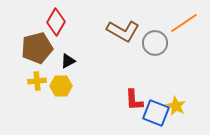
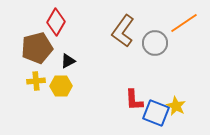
brown L-shape: rotated 96 degrees clockwise
yellow cross: moved 1 px left
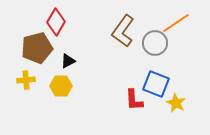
orange line: moved 8 px left
yellow cross: moved 10 px left, 1 px up
yellow star: moved 3 px up
blue square: moved 29 px up
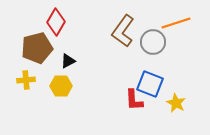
orange line: rotated 16 degrees clockwise
gray circle: moved 2 px left, 1 px up
blue square: moved 6 px left
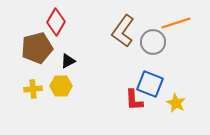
yellow cross: moved 7 px right, 9 px down
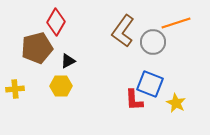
yellow cross: moved 18 px left
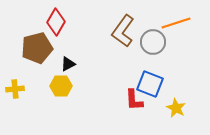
black triangle: moved 3 px down
yellow star: moved 5 px down
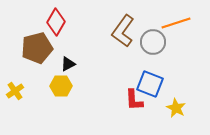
yellow cross: moved 2 px down; rotated 30 degrees counterclockwise
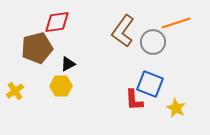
red diamond: moved 1 px right; rotated 52 degrees clockwise
